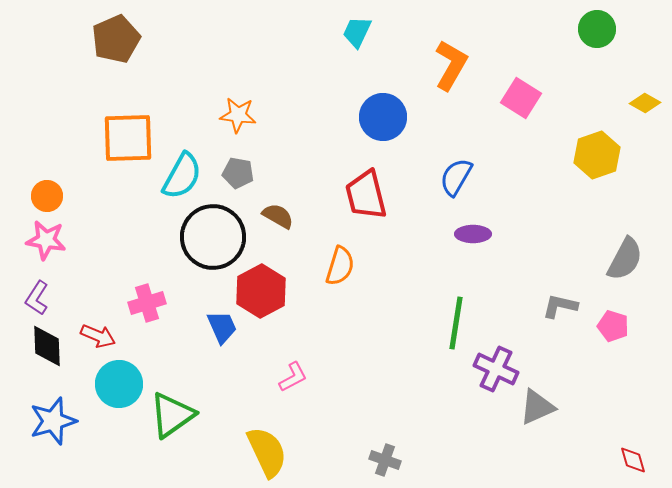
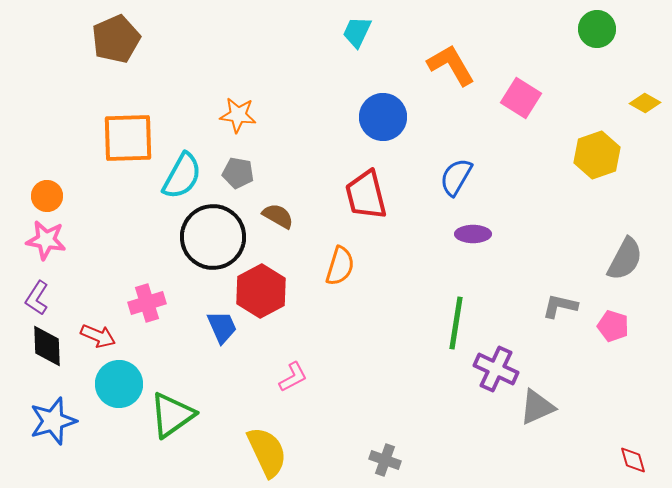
orange L-shape: rotated 60 degrees counterclockwise
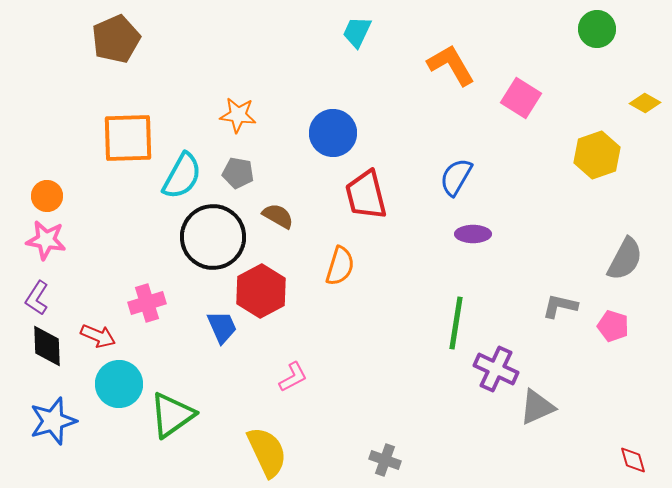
blue circle: moved 50 px left, 16 px down
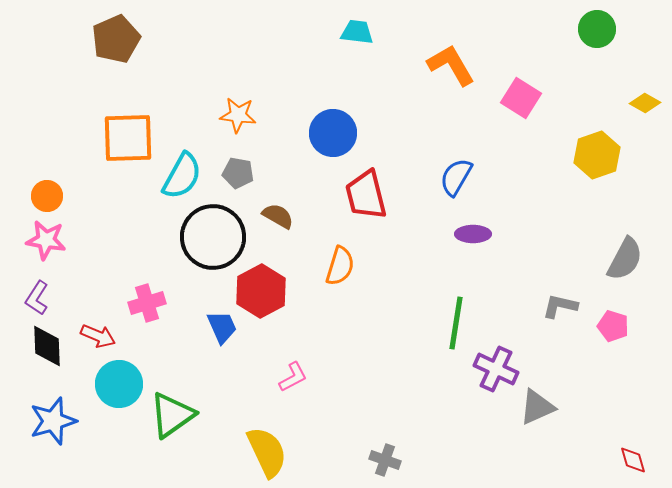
cyan trapezoid: rotated 72 degrees clockwise
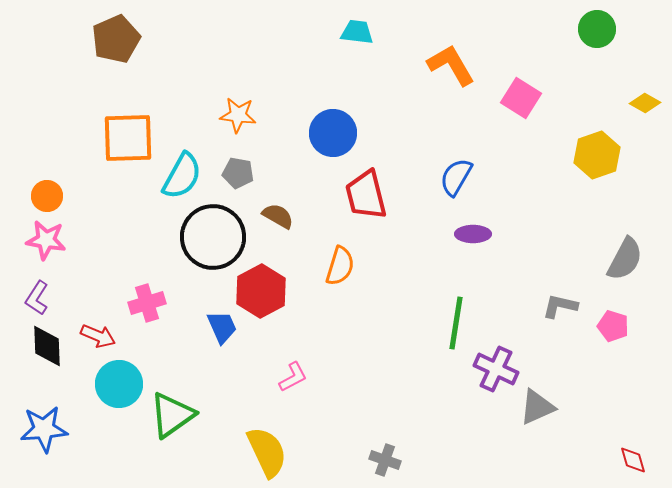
blue star: moved 9 px left, 8 px down; rotated 12 degrees clockwise
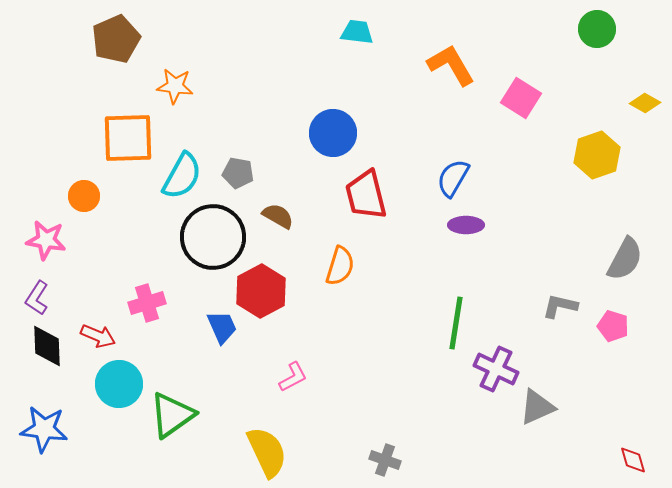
orange star: moved 63 px left, 29 px up
blue semicircle: moved 3 px left, 1 px down
orange circle: moved 37 px right
purple ellipse: moved 7 px left, 9 px up
blue star: rotated 12 degrees clockwise
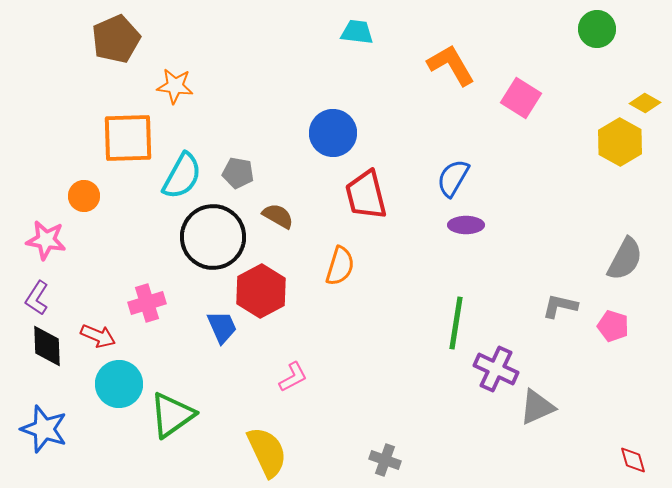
yellow hexagon: moved 23 px right, 13 px up; rotated 12 degrees counterclockwise
blue star: rotated 12 degrees clockwise
